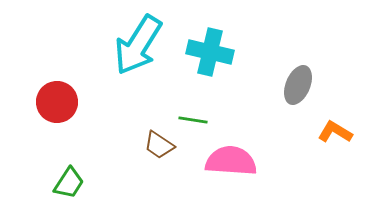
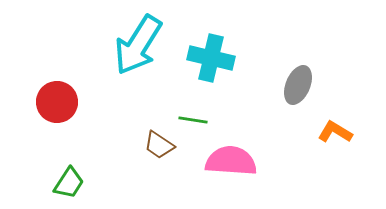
cyan cross: moved 1 px right, 6 px down
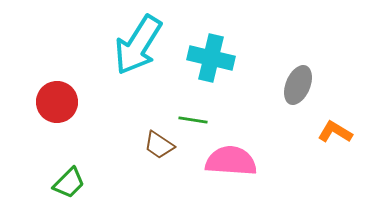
green trapezoid: rotated 12 degrees clockwise
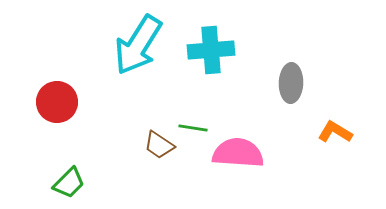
cyan cross: moved 8 px up; rotated 18 degrees counterclockwise
gray ellipse: moved 7 px left, 2 px up; rotated 21 degrees counterclockwise
green line: moved 8 px down
pink semicircle: moved 7 px right, 8 px up
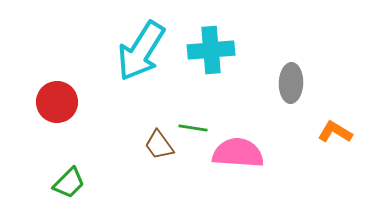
cyan arrow: moved 3 px right, 6 px down
brown trapezoid: rotated 20 degrees clockwise
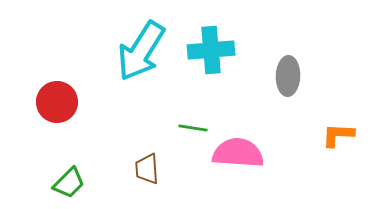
gray ellipse: moved 3 px left, 7 px up
orange L-shape: moved 3 px right, 3 px down; rotated 28 degrees counterclockwise
brown trapezoid: moved 12 px left, 24 px down; rotated 32 degrees clockwise
